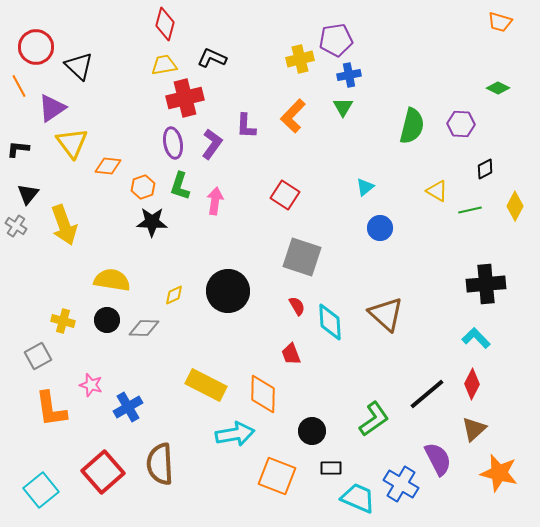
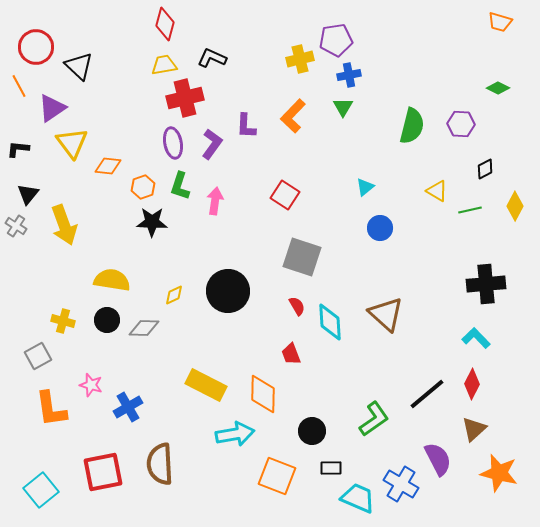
red square at (103, 472): rotated 30 degrees clockwise
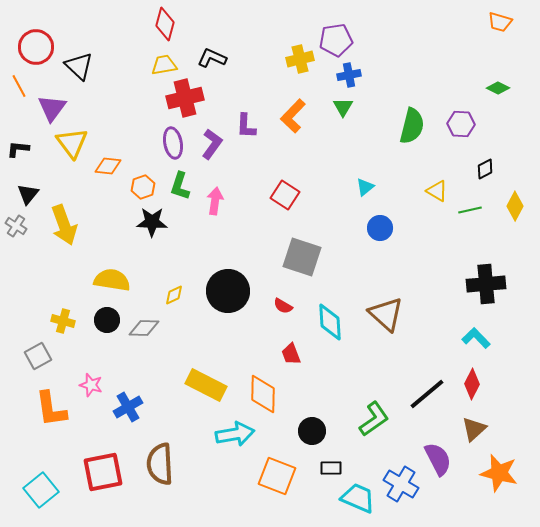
purple triangle at (52, 108): rotated 20 degrees counterclockwise
red semicircle at (297, 306): moved 14 px left; rotated 150 degrees clockwise
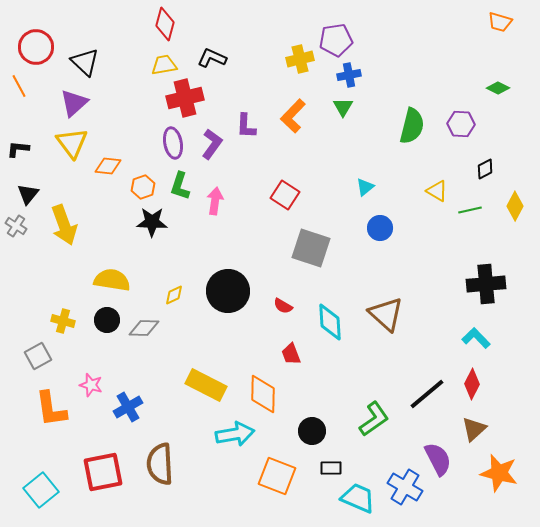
black triangle at (79, 66): moved 6 px right, 4 px up
purple triangle at (52, 108): moved 22 px right, 5 px up; rotated 12 degrees clockwise
gray square at (302, 257): moved 9 px right, 9 px up
blue cross at (401, 484): moved 4 px right, 3 px down
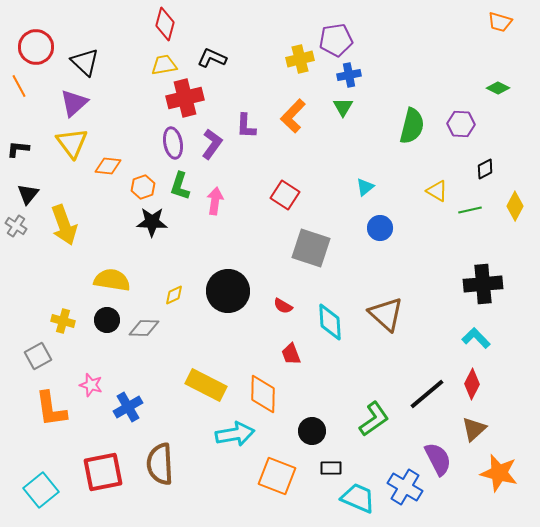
black cross at (486, 284): moved 3 px left
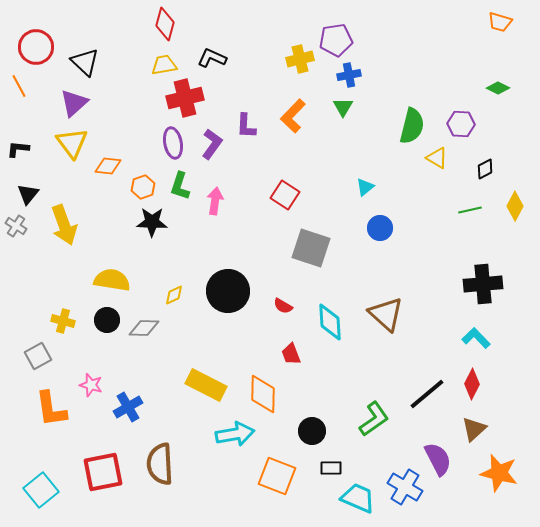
yellow triangle at (437, 191): moved 33 px up
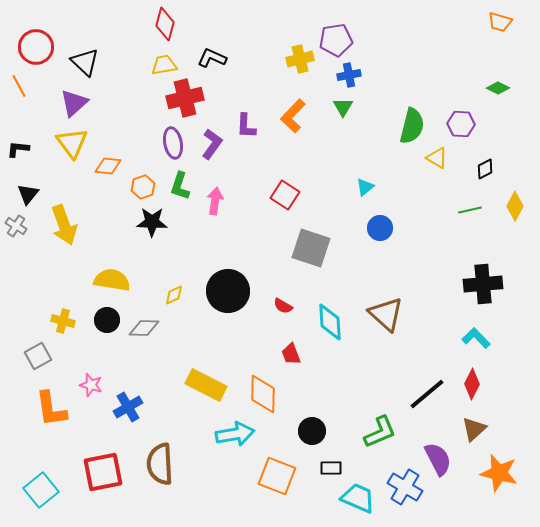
green L-shape at (374, 419): moved 6 px right, 13 px down; rotated 12 degrees clockwise
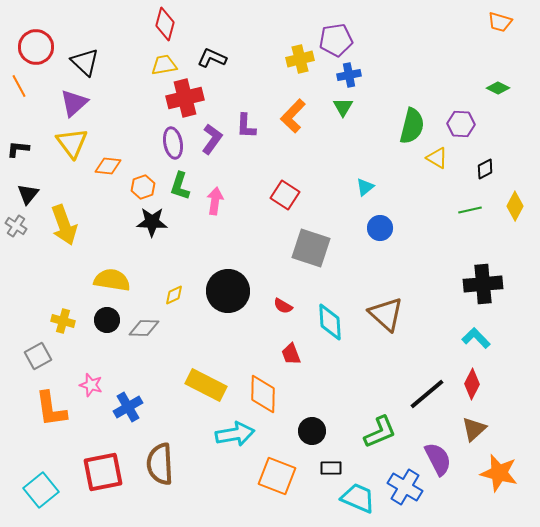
purple L-shape at (212, 144): moved 5 px up
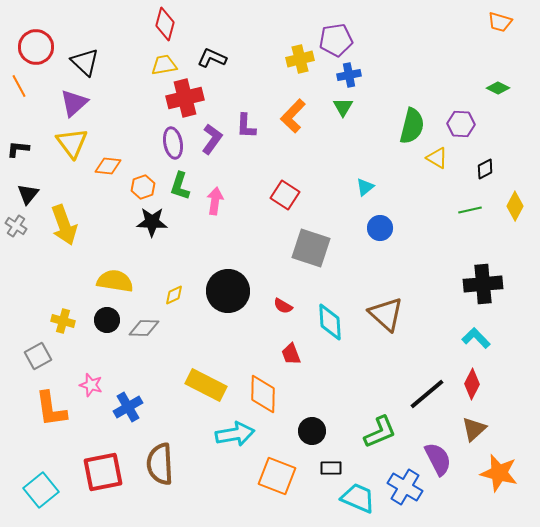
yellow semicircle at (112, 280): moved 3 px right, 1 px down
